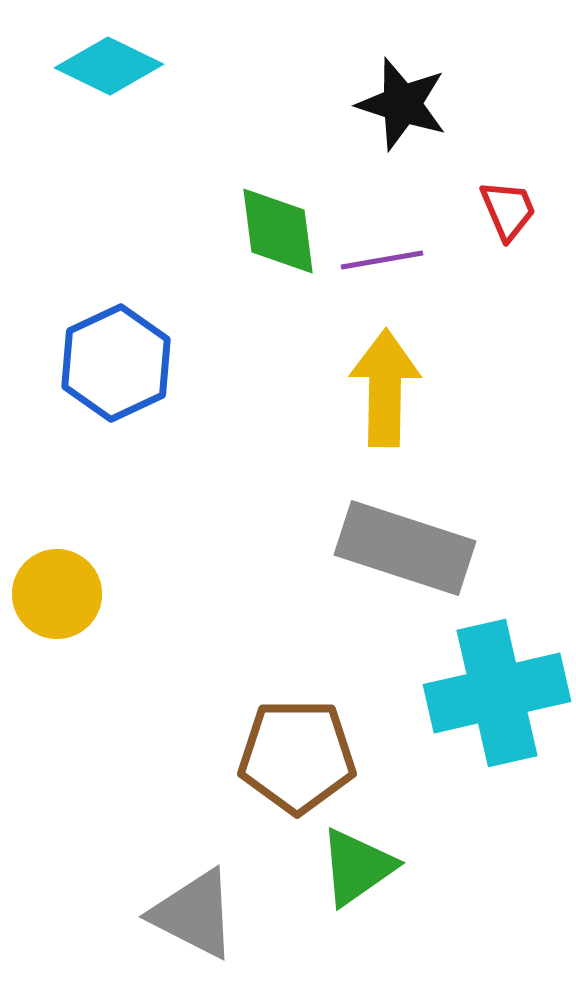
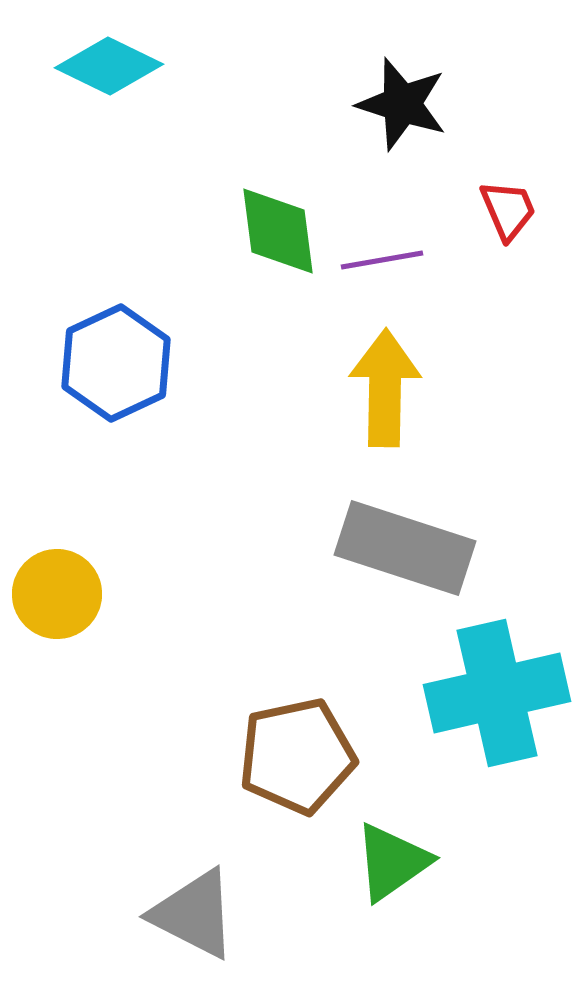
brown pentagon: rotated 12 degrees counterclockwise
green triangle: moved 35 px right, 5 px up
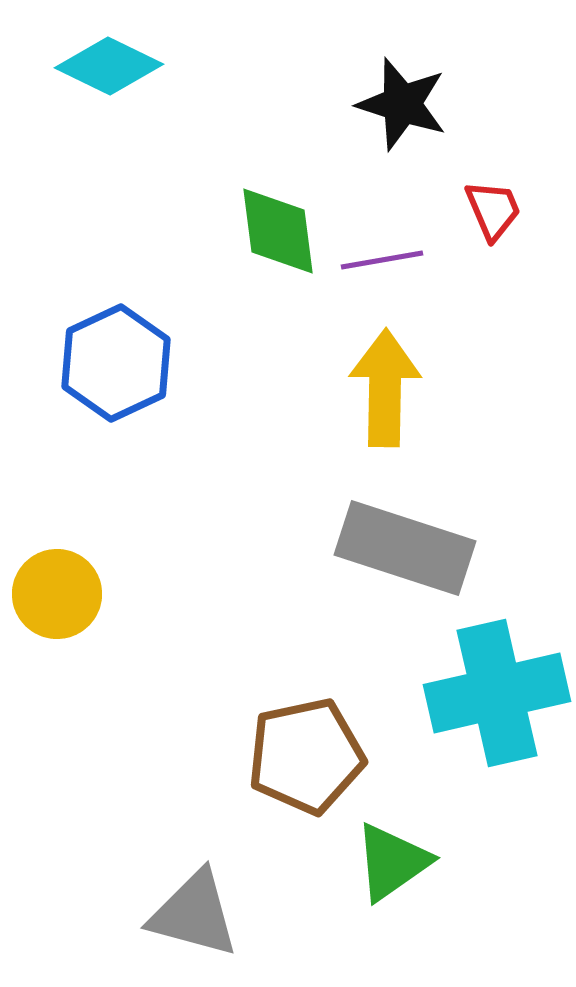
red trapezoid: moved 15 px left
brown pentagon: moved 9 px right
gray triangle: rotated 12 degrees counterclockwise
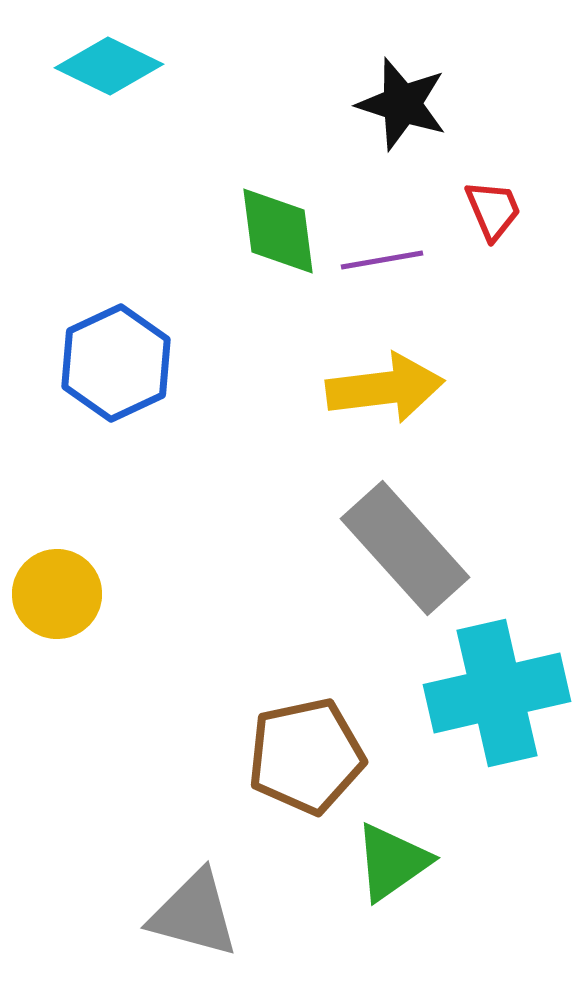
yellow arrow: rotated 82 degrees clockwise
gray rectangle: rotated 30 degrees clockwise
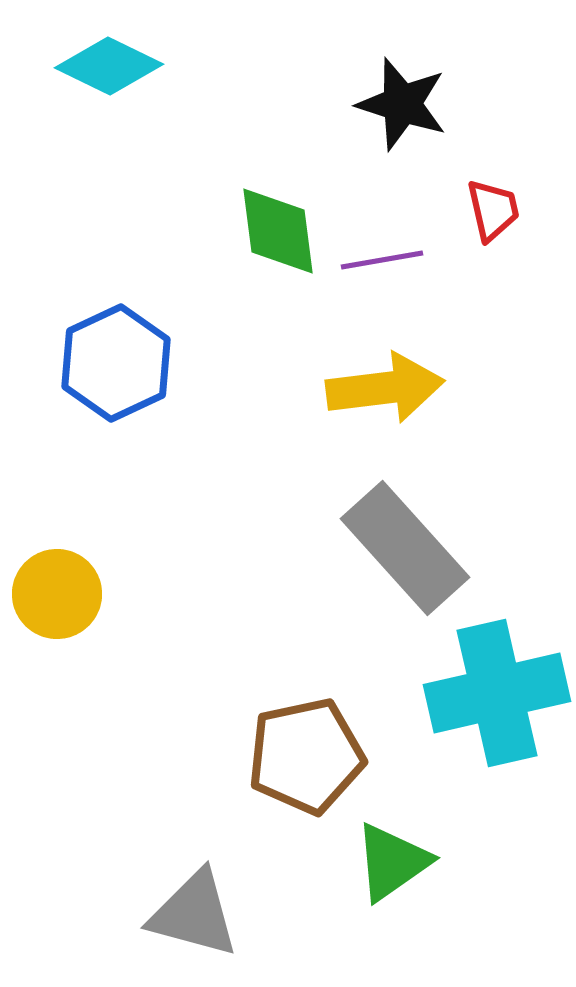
red trapezoid: rotated 10 degrees clockwise
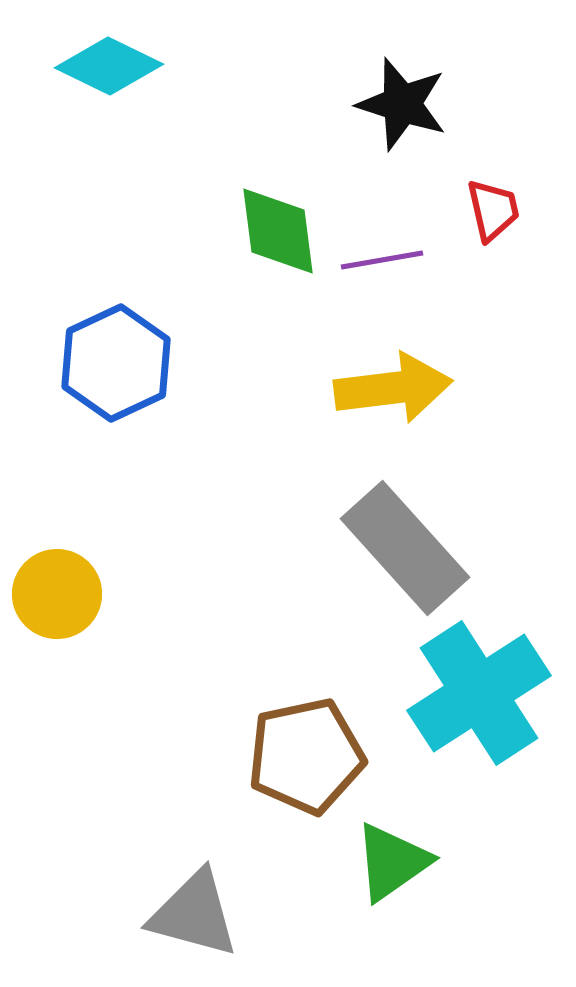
yellow arrow: moved 8 px right
cyan cross: moved 18 px left; rotated 20 degrees counterclockwise
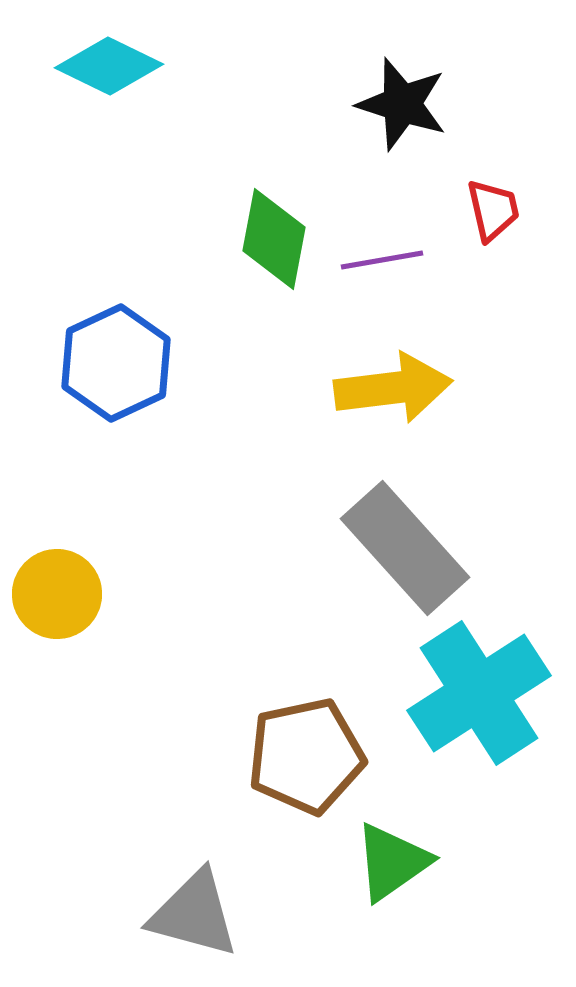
green diamond: moved 4 px left, 8 px down; rotated 18 degrees clockwise
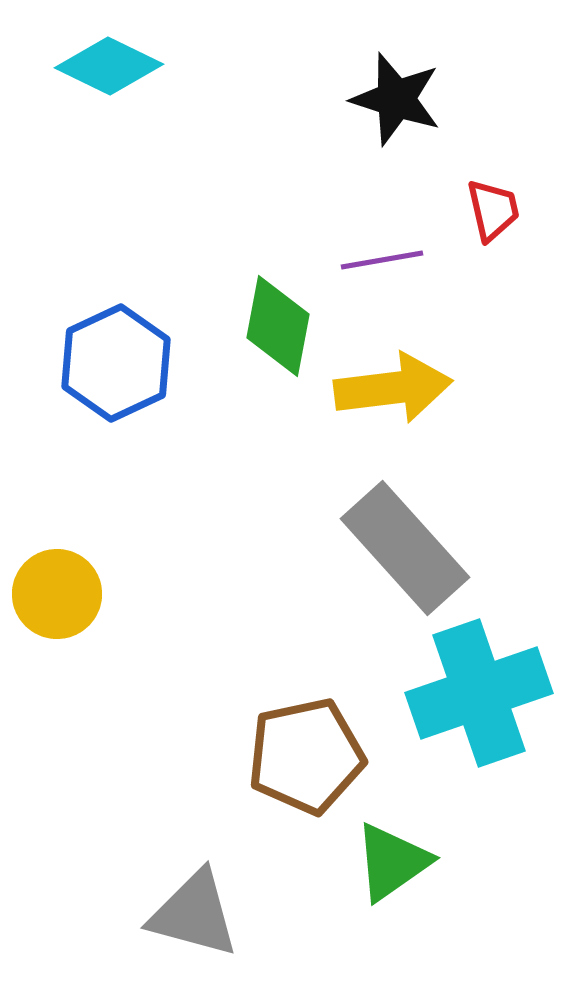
black star: moved 6 px left, 5 px up
green diamond: moved 4 px right, 87 px down
cyan cross: rotated 14 degrees clockwise
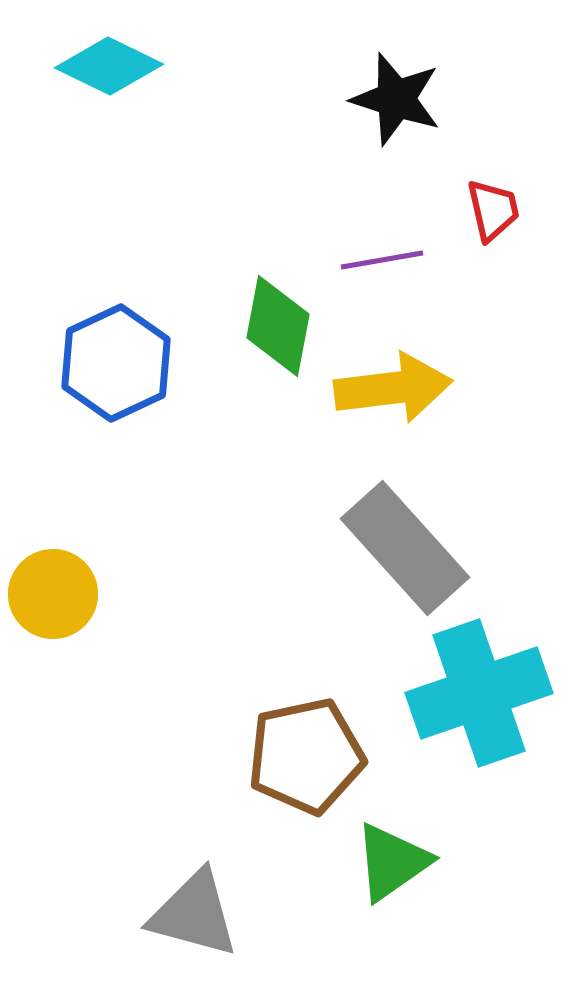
yellow circle: moved 4 px left
